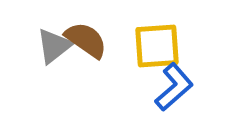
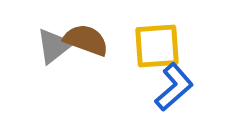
brown semicircle: rotated 15 degrees counterclockwise
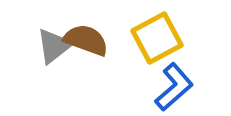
yellow square: moved 8 px up; rotated 24 degrees counterclockwise
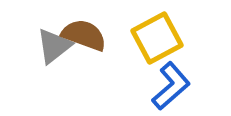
brown semicircle: moved 2 px left, 5 px up
blue L-shape: moved 3 px left, 1 px up
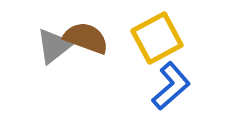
brown semicircle: moved 2 px right, 3 px down
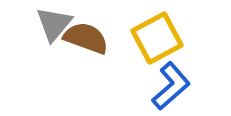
gray triangle: moved 22 px up; rotated 12 degrees counterclockwise
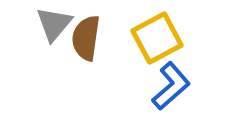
brown semicircle: rotated 102 degrees counterclockwise
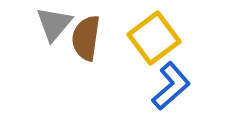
yellow square: moved 3 px left; rotated 9 degrees counterclockwise
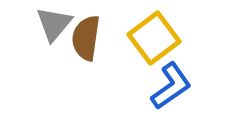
blue L-shape: rotated 6 degrees clockwise
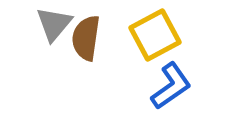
yellow square: moved 1 px right, 3 px up; rotated 9 degrees clockwise
